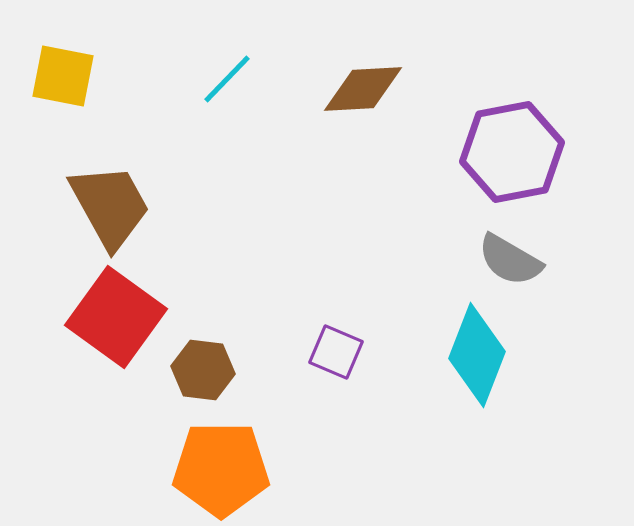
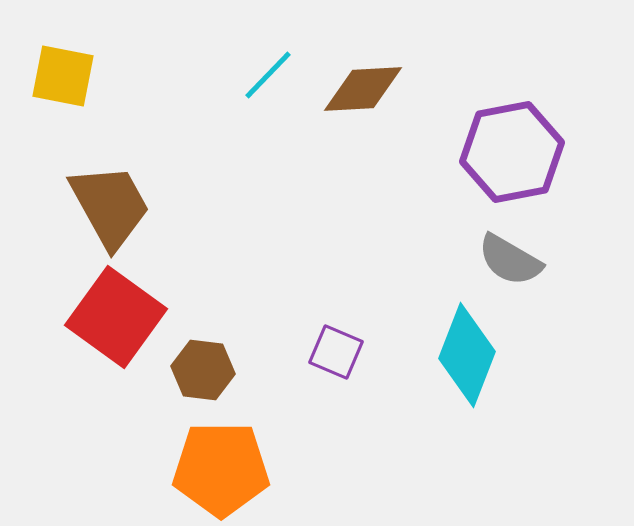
cyan line: moved 41 px right, 4 px up
cyan diamond: moved 10 px left
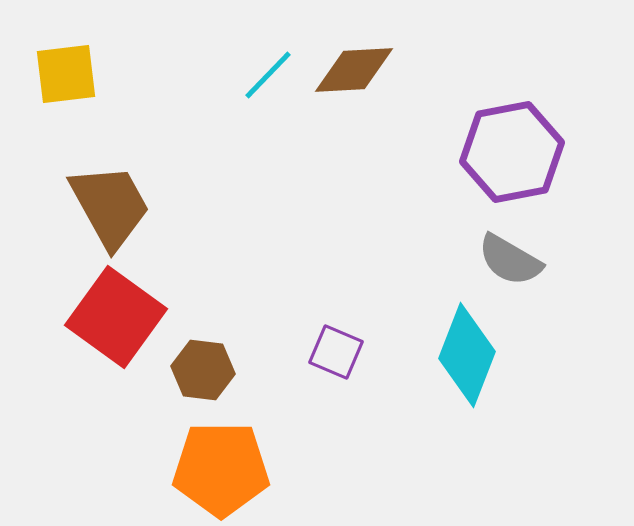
yellow square: moved 3 px right, 2 px up; rotated 18 degrees counterclockwise
brown diamond: moved 9 px left, 19 px up
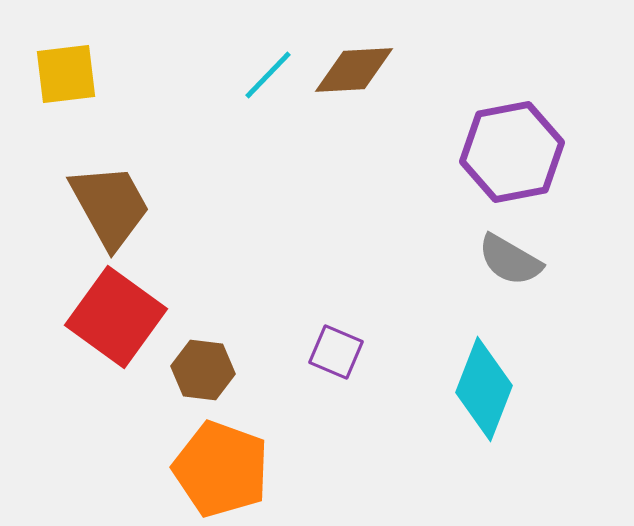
cyan diamond: moved 17 px right, 34 px down
orange pentagon: rotated 20 degrees clockwise
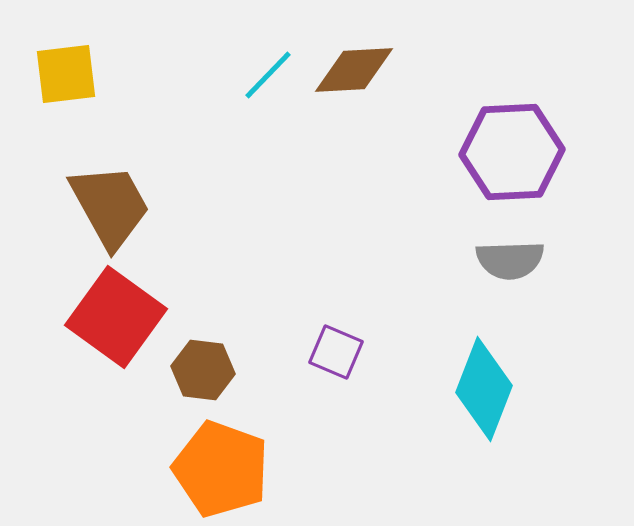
purple hexagon: rotated 8 degrees clockwise
gray semicircle: rotated 32 degrees counterclockwise
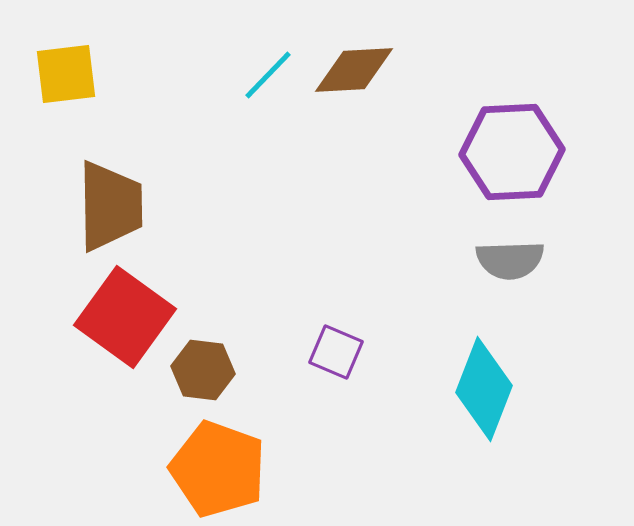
brown trapezoid: rotated 28 degrees clockwise
red square: moved 9 px right
orange pentagon: moved 3 px left
